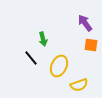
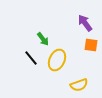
green arrow: rotated 24 degrees counterclockwise
yellow ellipse: moved 2 px left, 6 px up
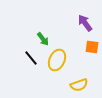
orange square: moved 1 px right, 2 px down
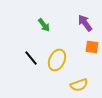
green arrow: moved 1 px right, 14 px up
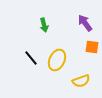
green arrow: rotated 24 degrees clockwise
yellow semicircle: moved 2 px right, 4 px up
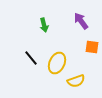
purple arrow: moved 4 px left, 2 px up
yellow ellipse: moved 3 px down
yellow semicircle: moved 5 px left
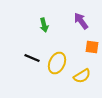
black line: moved 1 px right; rotated 28 degrees counterclockwise
yellow semicircle: moved 6 px right, 5 px up; rotated 12 degrees counterclockwise
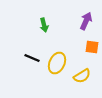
purple arrow: moved 5 px right; rotated 60 degrees clockwise
